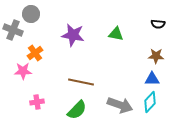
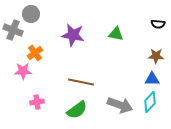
green semicircle: rotated 10 degrees clockwise
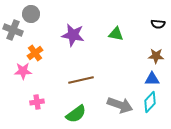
brown line: moved 2 px up; rotated 25 degrees counterclockwise
green semicircle: moved 1 px left, 4 px down
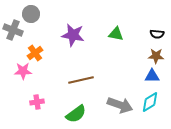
black semicircle: moved 1 px left, 10 px down
blue triangle: moved 3 px up
cyan diamond: rotated 15 degrees clockwise
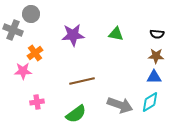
purple star: rotated 15 degrees counterclockwise
blue triangle: moved 2 px right, 1 px down
brown line: moved 1 px right, 1 px down
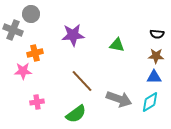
green triangle: moved 1 px right, 11 px down
orange cross: rotated 21 degrees clockwise
brown line: rotated 60 degrees clockwise
gray arrow: moved 1 px left, 6 px up
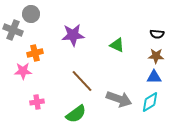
green triangle: rotated 14 degrees clockwise
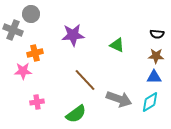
brown line: moved 3 px right, 1 px up
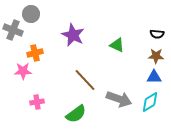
purple star: rotated 30 degrees clockwise
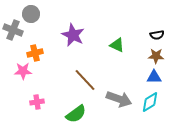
black semicircle: moved 1 px down; rotated 16 degrees counterclockwise
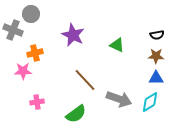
blue triangle: moved 2 px right, 1 px down
